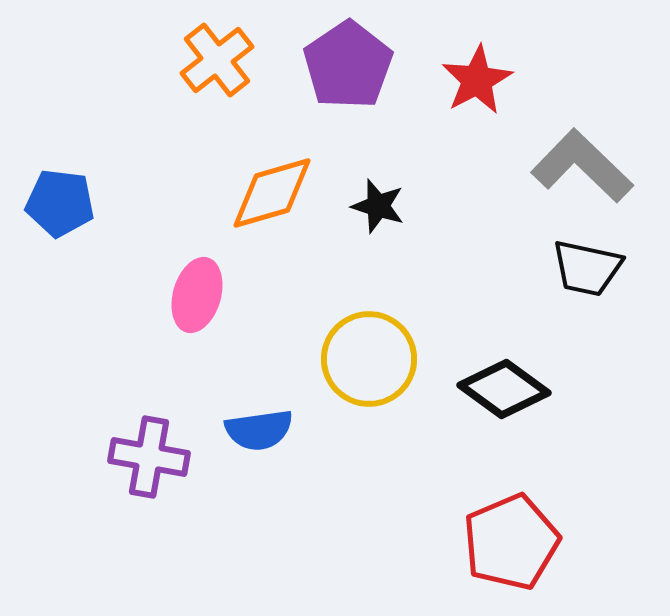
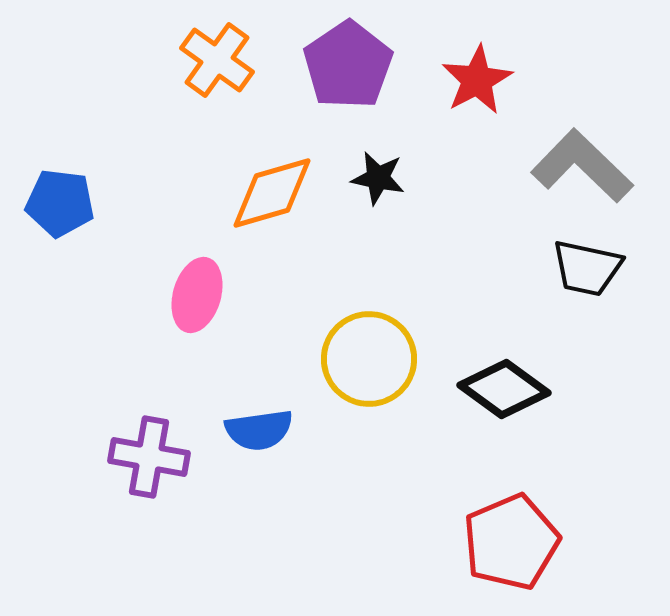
orange cross: rotated 16 degrees counterclockwise
black star: moved 28 px up; rotated 6 degrees counterclockwise
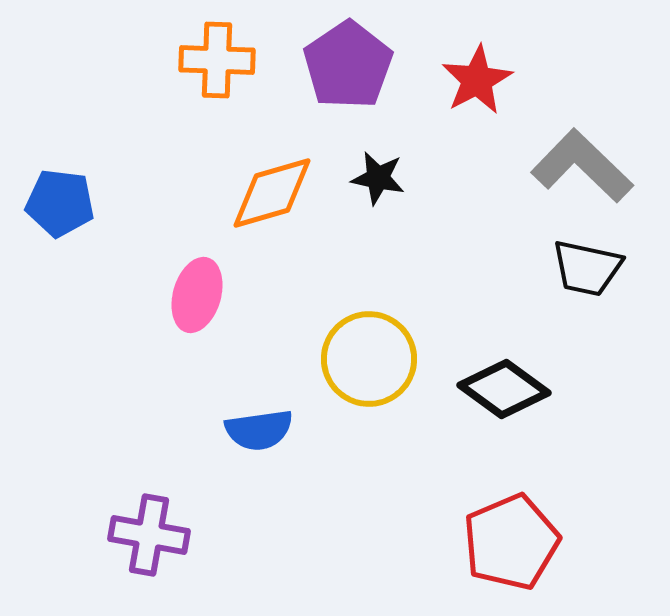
orange cross: rotated 34 degrees counterclockwise
purple cross: moved 78 px down
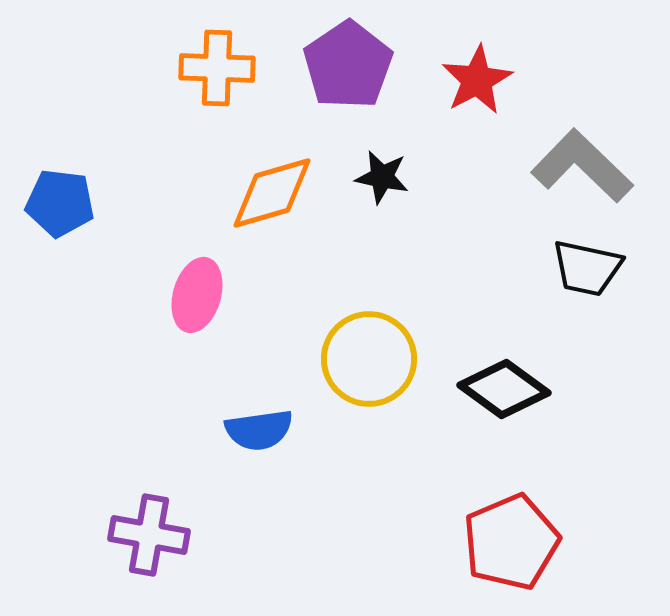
orange cross: moved 8 px down
black star: moved 4 px right, 1 px up
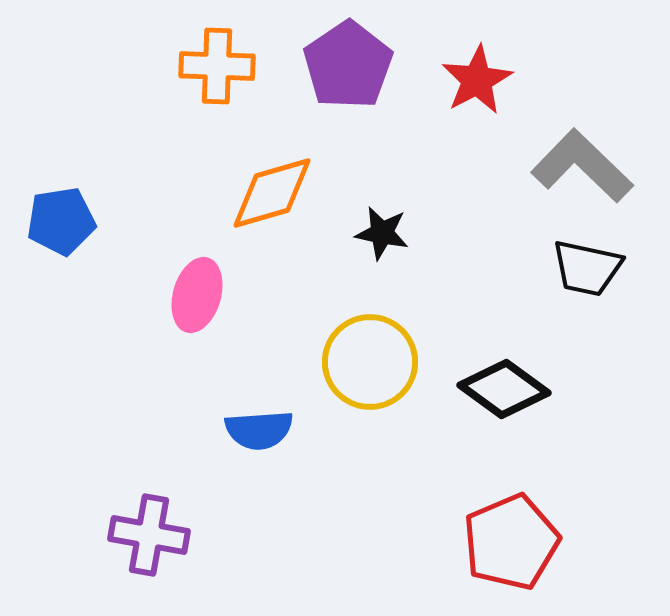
orange cross: moved 2 px up
black star: moved 56 px down
blue pentagon: moved 1 px right, 18 px down; rotated 16 degrees counterclockwise
yellow circle: moved 1 px right, 3 px down
blue semicircle: rotated 4 degrees clockwise
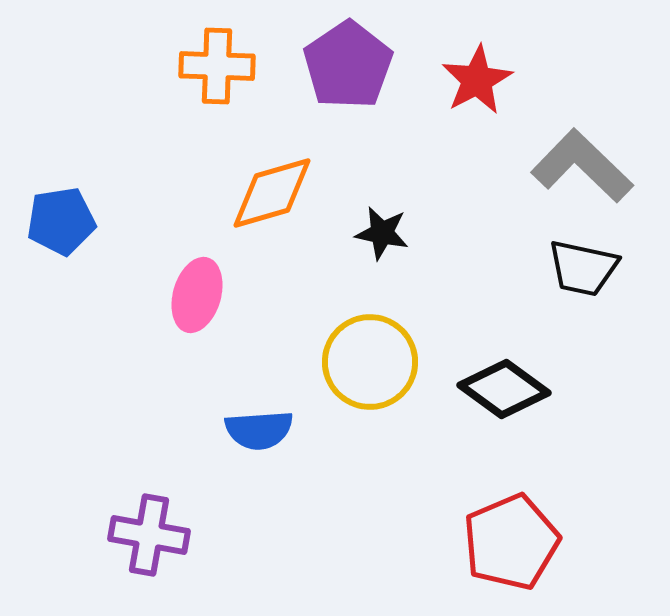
black trapezoid: moved 4 px left
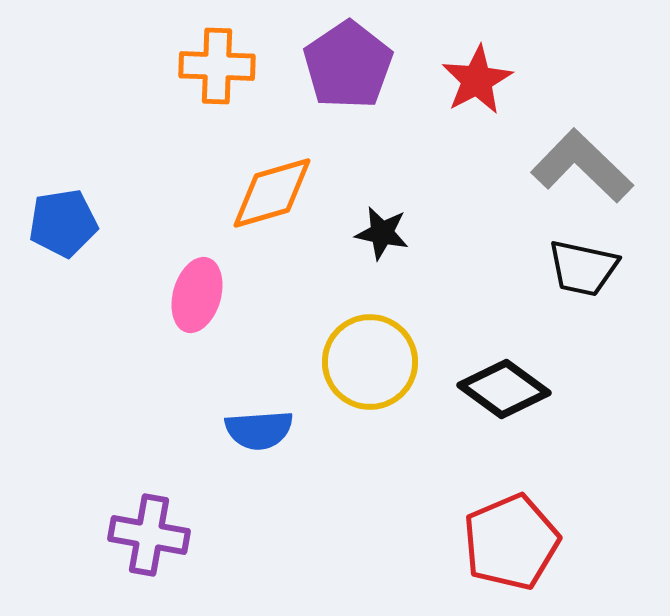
blue pentagon: moved 2 px right, 2 px down
